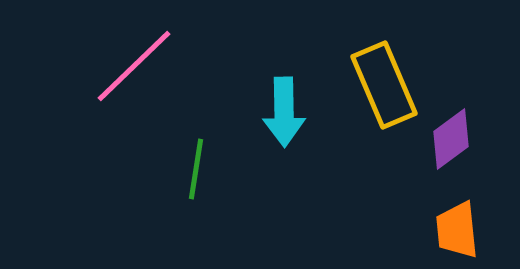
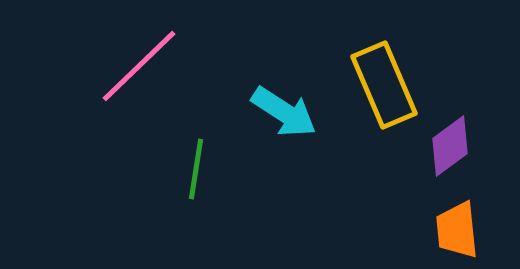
pink line: moved 5 px right
cyan arrow: rotated 56 degrees counterclockwise
purple diamond: moved 1 px left, 7 px down
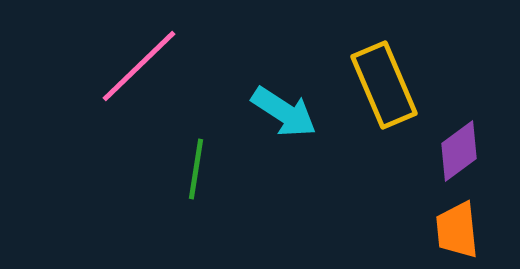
purple diamond: moved 9 px right, 5 px down
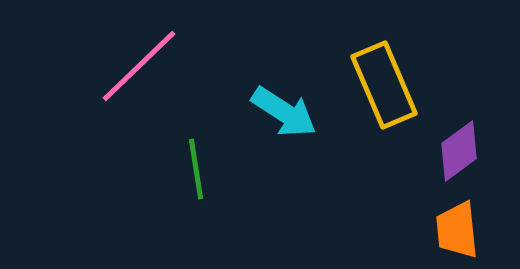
green line: rotated 18 degrees counterclockwise
